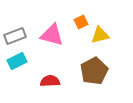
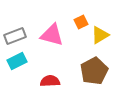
yellow triangle: rotated 18 degrees counterclockwise
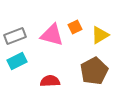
orange square: moved 6 px left, 5 px down
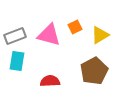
pink triangle: moved 3 px left
cyan rectangle: rotated 54 degrees counterclockwise
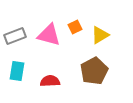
cyan rectangle: moved 10 px down
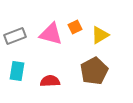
pink triangle: moved 2 px right, 1 px up
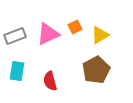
pink triangle: moved 3 px left; rotated 40 degrees counterclockwise
brown pentagon: moved 2 px right, 1 px up
red semicircle: rotated 102 degrees counterclockwise
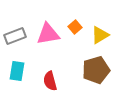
orange square: rotated 16 degrees counterclockwise
pink triangle: rotated 15 degrees clockwise
brown pentagon: rotated 12 degrees clockwise
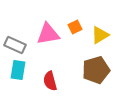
orange square: rotated 16 degrees clockwise
gray rectangle: moved 9 px down; rotated 45 degrees clockwise
cyan rectangle: moved 1 px right, 1 px up
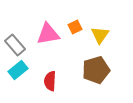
yellow triangle: rotated 24 degrees counterclockwise
gray rectangle: rotated 25 degrees clockwise
cyan rectangle: rotated 42 degrees clockwise
red semicircle: rotated 18 degrees clockwise
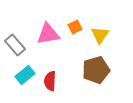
cyan rectangle: moved 7 px right, 5 px down
